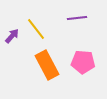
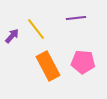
purple line: moved 1 px left
orange rectangle: moved 1 px right, 1 px down
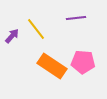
orange rectangle: moved 4 px right; rotated 28 degrees counterclockwise
